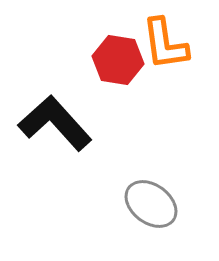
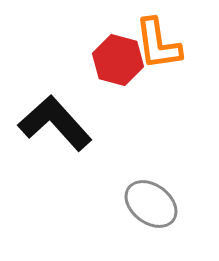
orange L-shape: moved 7 px left
red hexagon: rotated 6 degrees clockwise
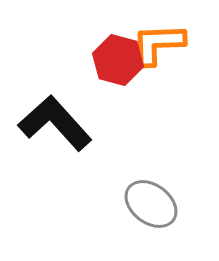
orange L-shape: rotated 96 degrees clockwise
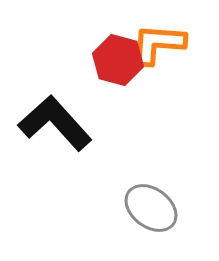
orange L-shape: rotated 6 degrees clockwise
gray ellipse: moved 4 px down
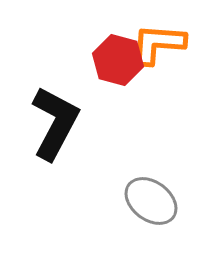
black L-shape: rotated 70 degrees clockwise
gray ellipse: moved 7 px up
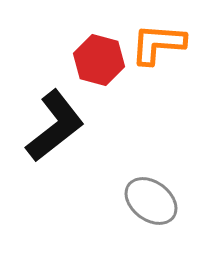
red hexagon: moved 19 px left
black L-shape: moved 3 px down; rotated 24 degrees clockwise
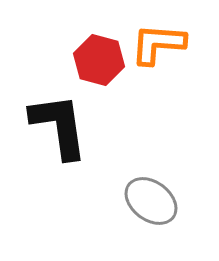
black L-shape: moved 4 px right; rotated 60 degrees counterclockwise
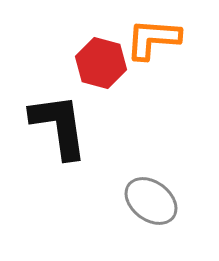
orange L-shape: moved 5 px left, 5 px up
red hexagon: moved 2 px right, 3 px down
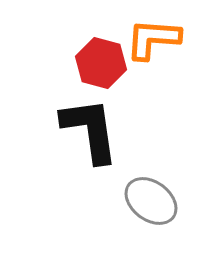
black L-shape: moved 31 px right, 4 px down
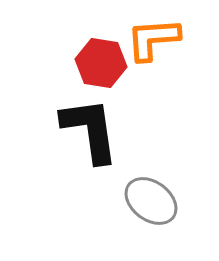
orange L-shape: rotated 8 degrees counterclockwise
red hexagon: rotated 6 degrees counterclockwise
